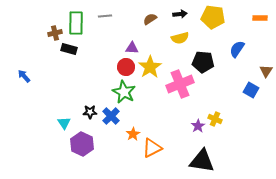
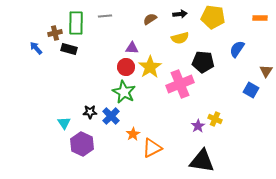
blue arrow: moved 12 px right, 28 px up
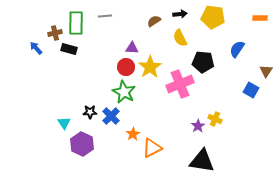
brown semicircle: moved 4 px right, 2 px down
yellow semicircle: rotated 78 degrees clockwise
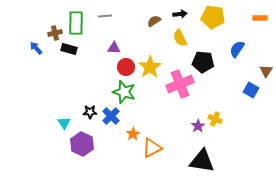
purple triangle: moved 18 px left
green star: rotated 10 degrees counterclockwise
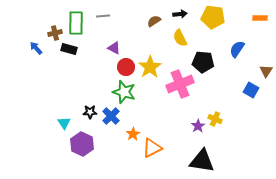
gray line: moved 2 px left
purple triangle: rotated 24 degrees clockwise
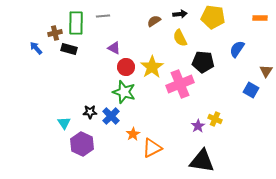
yellow star: moved 2 px right
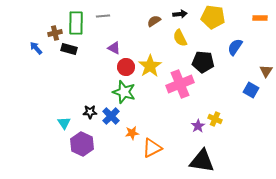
blue semicircle: moved 2 px left, 2 px up
yellow star: moved 2 px left, 1 px up
orange star: moved 1 px left, 1 px up; rotated 24 degrees clockwise
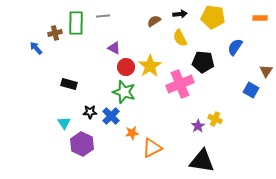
black rectangle: moved 35 px down
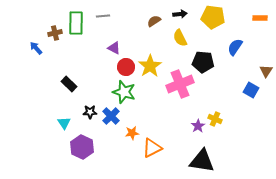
black rectangle: rotated 28 degrees clockwise
purple hexagon: moved 3 px down
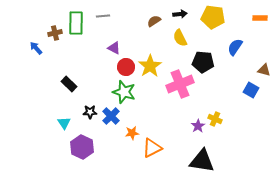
brown triangle: moved 2 px left, 1 px up; rotated 48 degrees counterclockwise
